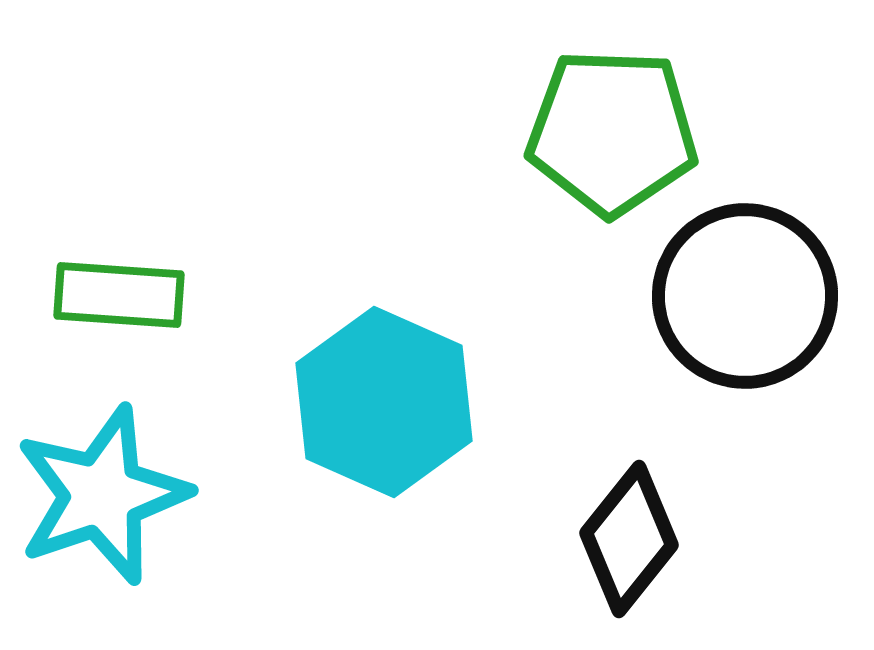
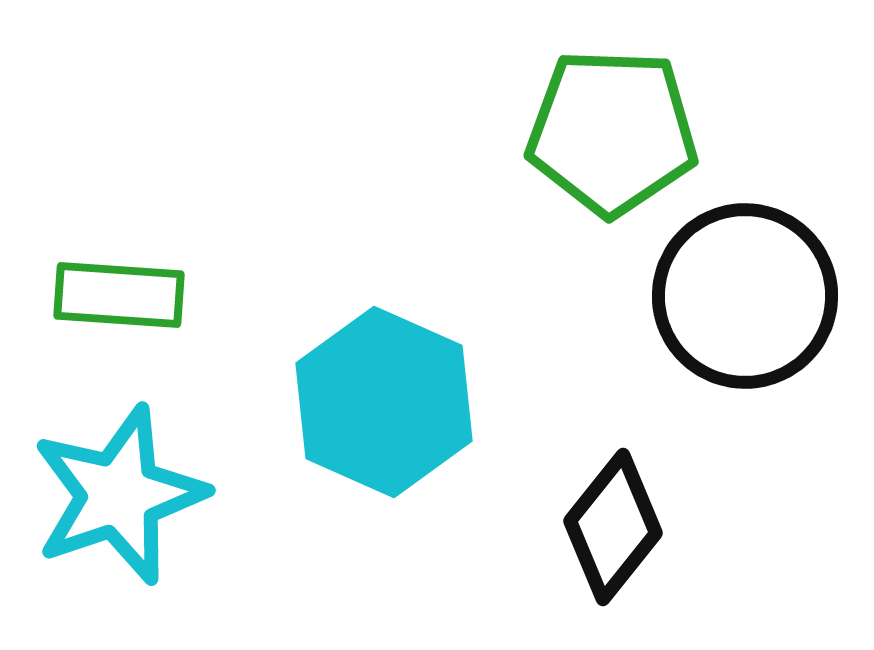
cyan star: moved 17 px right
black diamond: moved 16 px left, 12 px up
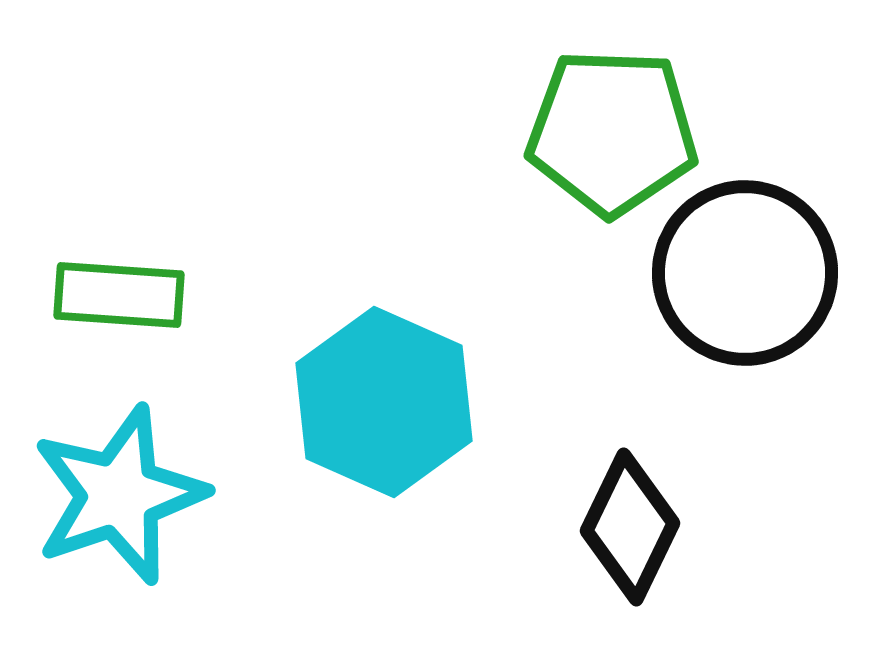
black circle: moved 23 px up
black diamond: moved 17 px right; rotated 13 degrees counterclockwise
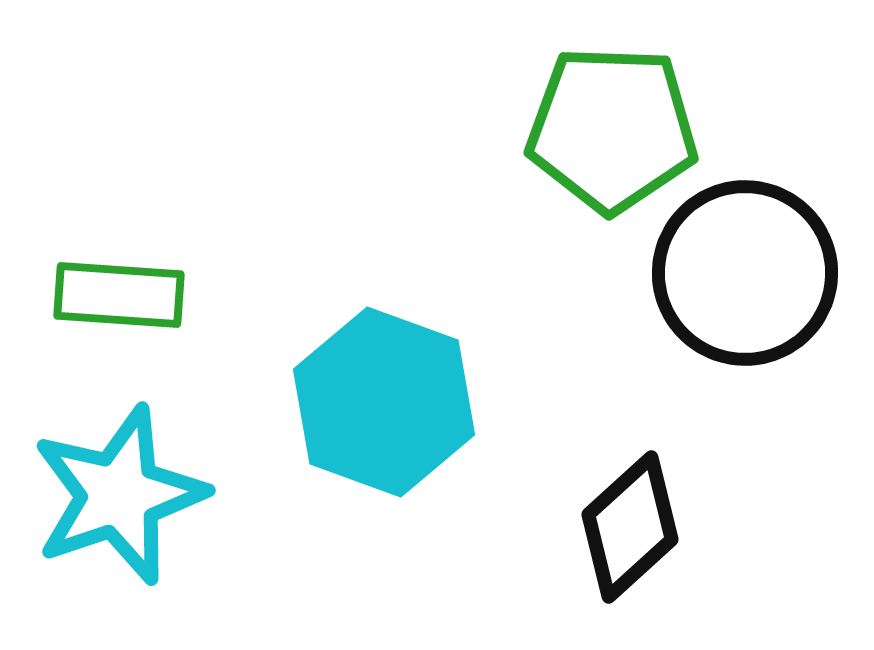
green pentagon: moved 3 px up
cyan hexagon: rotated 4 degrees counterclockwise
black diamond: rotated 22 degrees clockwise
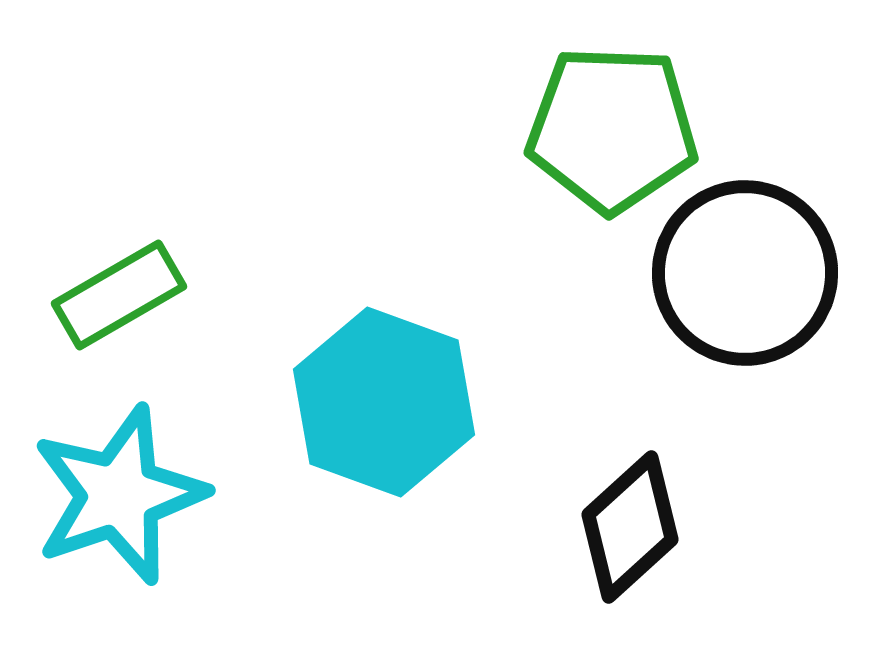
green rectangle: rotated 34 degrees counterclockwise
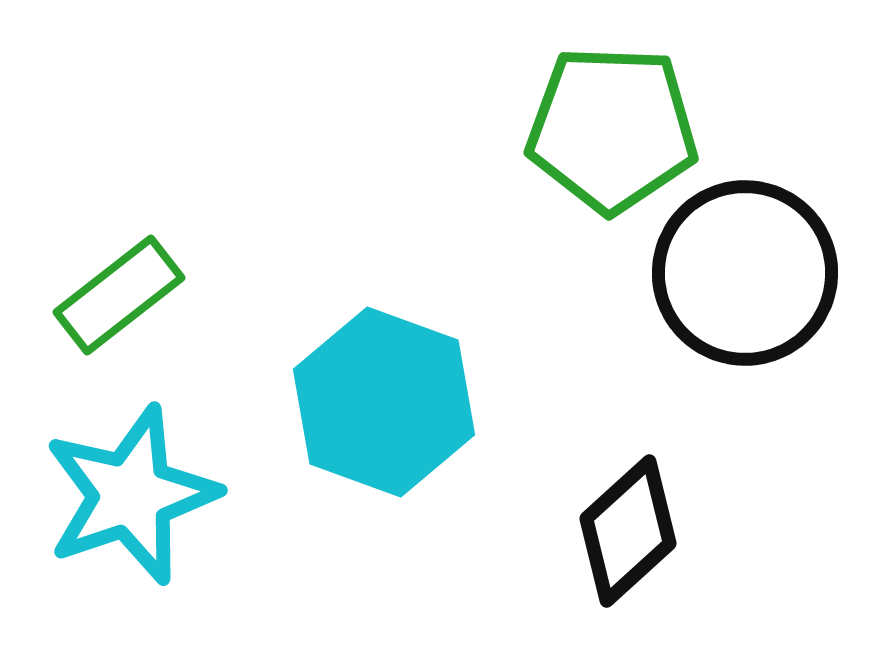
green rectangle: rotated 8 degrees counterclockwise
cyan star: moved 12 px right
black diamond: moved 2 px left, 4 px down
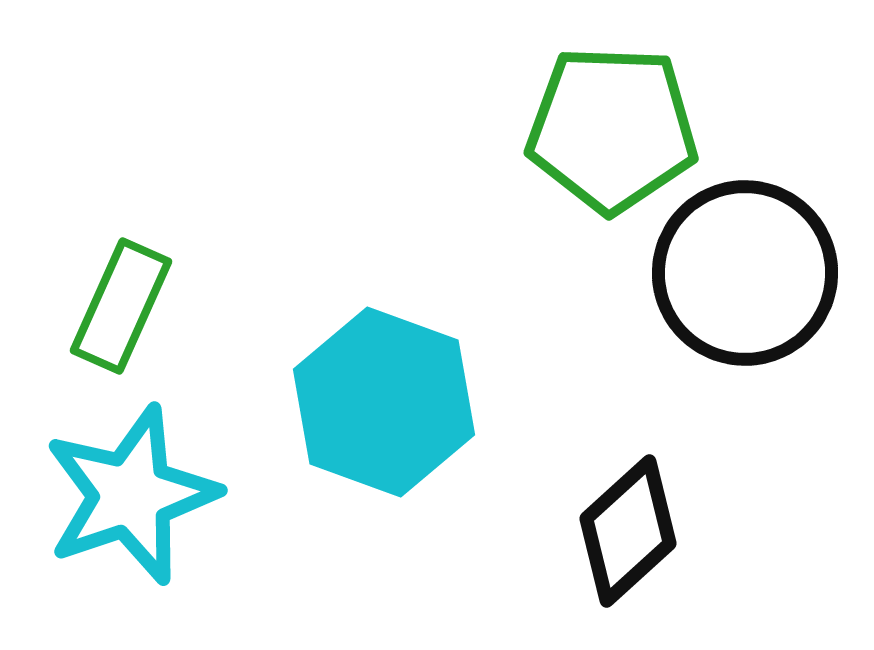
green rectangle: moved 2 px right, 11 px down; rotated 28 degrees counterclockwise
